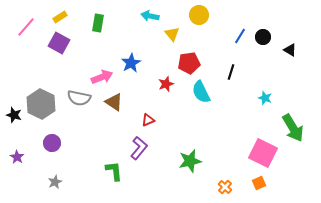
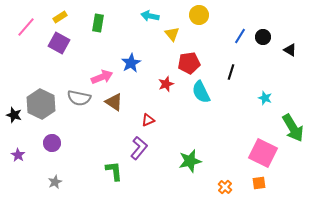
purple star: moved 1 px right, 2 px up
orange square: rotated 16 degrees clockwise
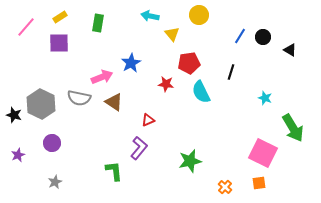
purple square: rotated 30 degrees counterclockwise
red star: rotated 28 degrees clockwise
purple star: rotated 16 degrees clockwise
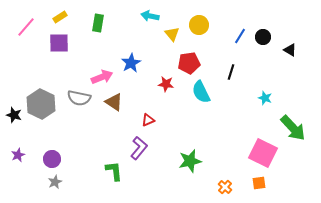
yellow circle: moved 10 px down
green arrow: rotated 12 degrees counterclockwise
purple circle: moved 16 px down
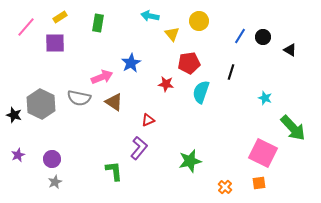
yellow circle: moved 4 px up
purple square: moved 4 px left
cyan semicircle: rotated 45 degrees clockwise
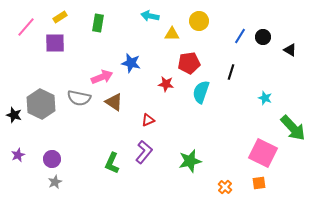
yellow triangle: rotated 49 degrees counterclockwise
blue star: rotated 30 degrees counterclockwise
purple L-shape: moved 5 px right, 4 px down
green L-shape: moved 2 px left, 8 px up; rotated 150 degrees counterclockwise
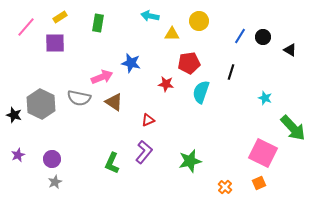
orange square: rotated 16 degrees counterclockwise
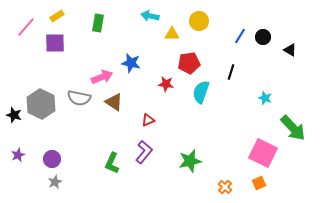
yellow rectangle: moved 3 px left, 1 px up
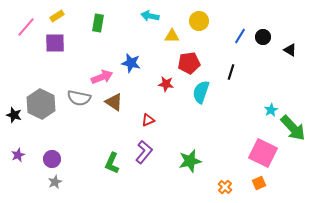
yellow triangle: moved 2 px down
cyan star: moved 6 px right, 12 px down; rotated 24 degrees clockwise
